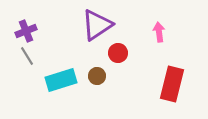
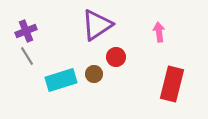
red circle: moved 2 px left, 4 px down
brown circle: moved 3 px left, 2 px up
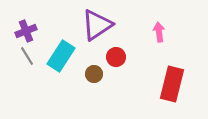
cyan rectangle: moved 24 px up; rotated 40 degrees counterclockwise
